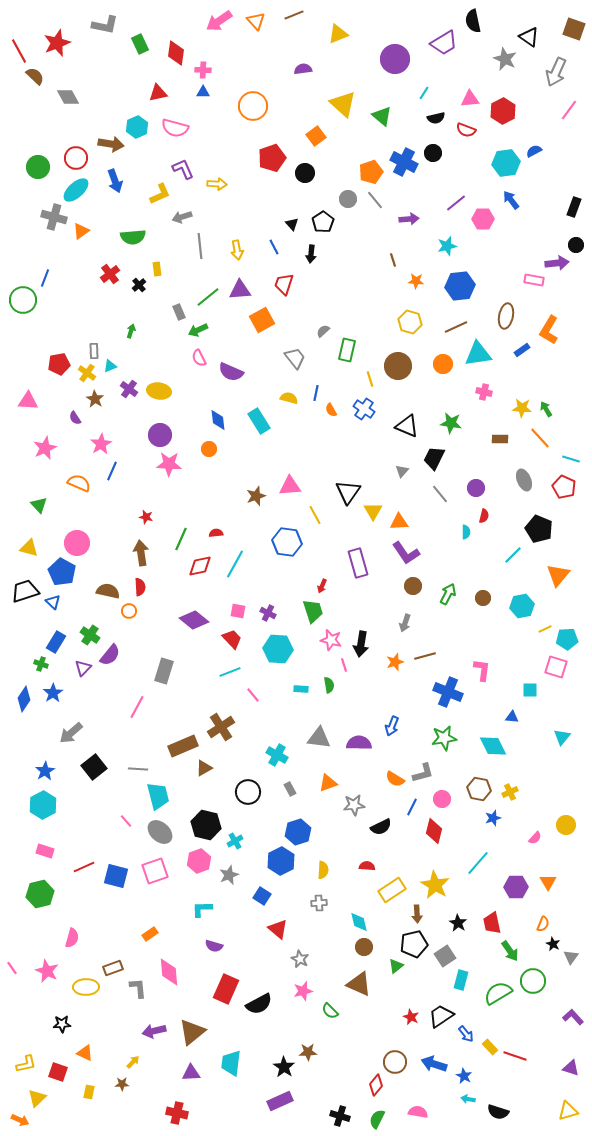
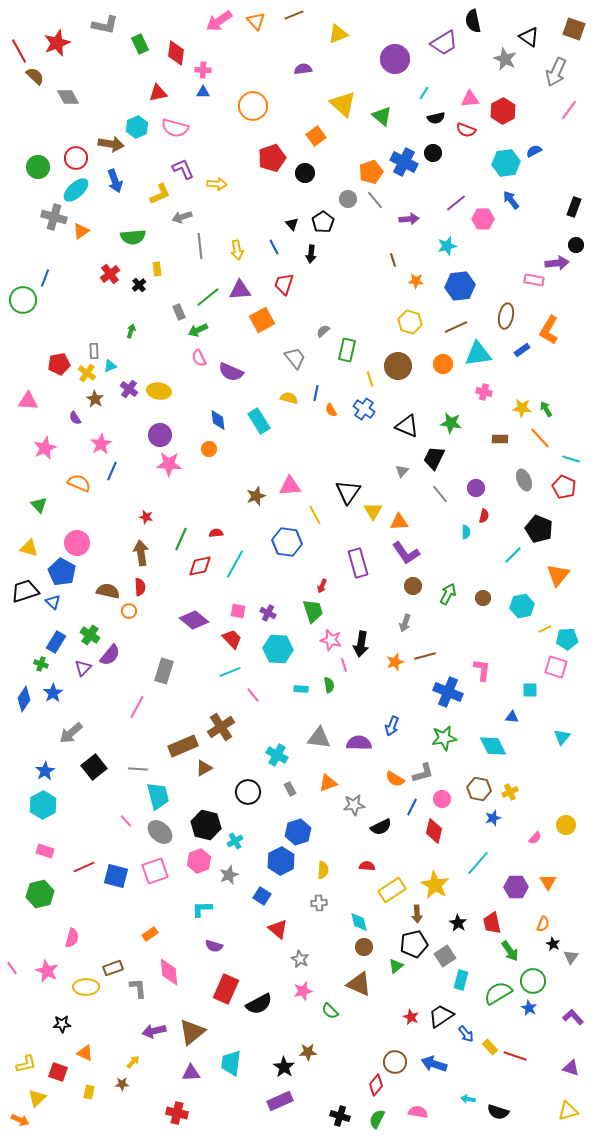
blue star at (464, 1076): moved 65 px right, 68 px up
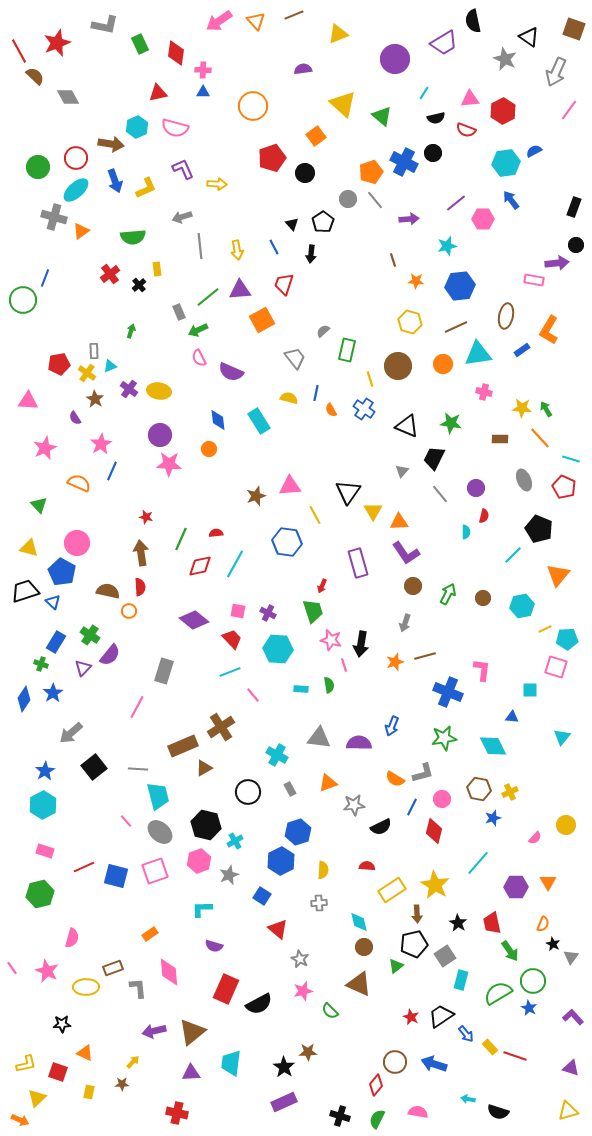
yellow L-shape at (160, 194): moved 14 px left, 6 px up
purple rectangle at (280, 1101): moved 4 px right, 1 px down
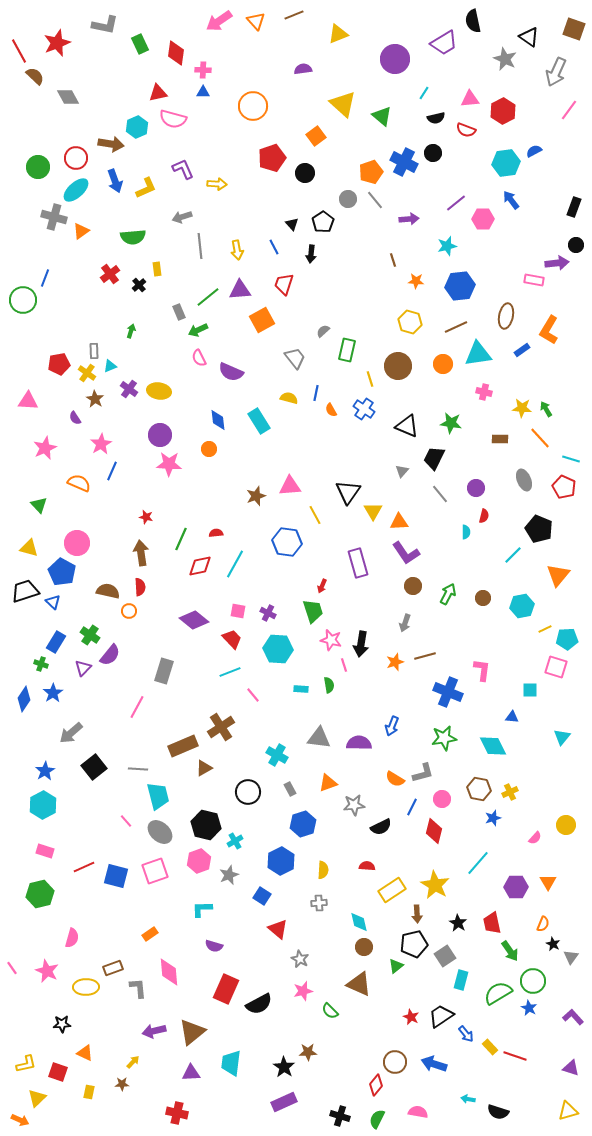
pink semicircle at (175, 128): moved 2 px left, 9 px up
blue hexagon at (298, 832): moved 5 px right, 8 px up
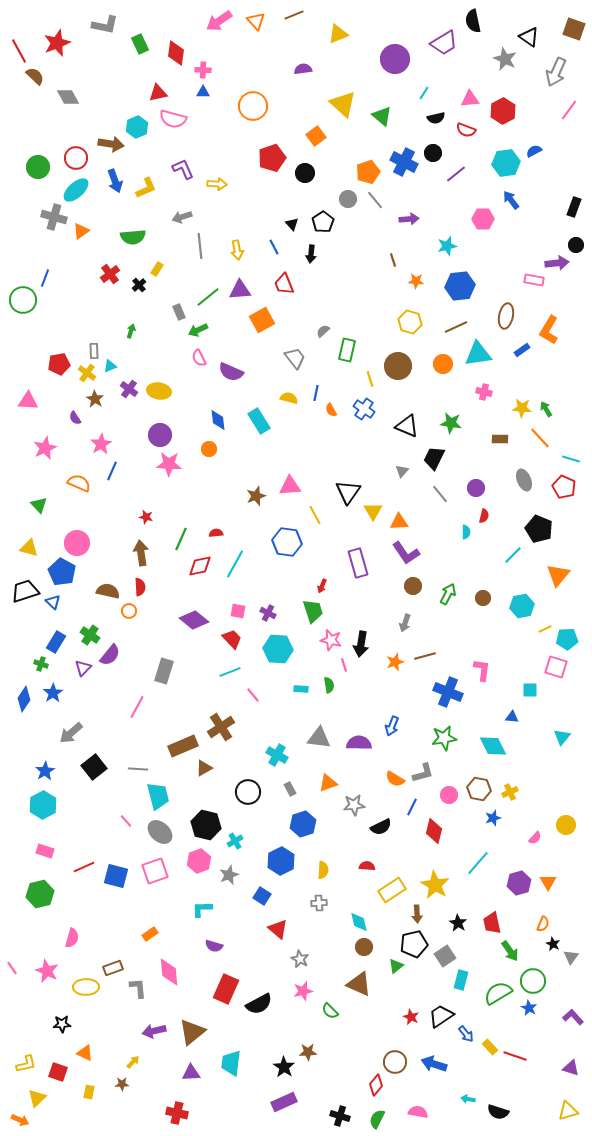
orange pentagon at (371, 172): moved 3 px left
purple line at (456, 203): moved 29 px up
yellow rectangle at (157, 269): rotated 40 degrees clockwise
red trapezoid at (284, 284): rotated 40 degrees counterclockwise
pink circle at (442, 799): moved 7 px right, 4 px up
purple hexagon at (516, 887): moved 3 px right, 4 px up; rotated 15 degrees counterclockwise
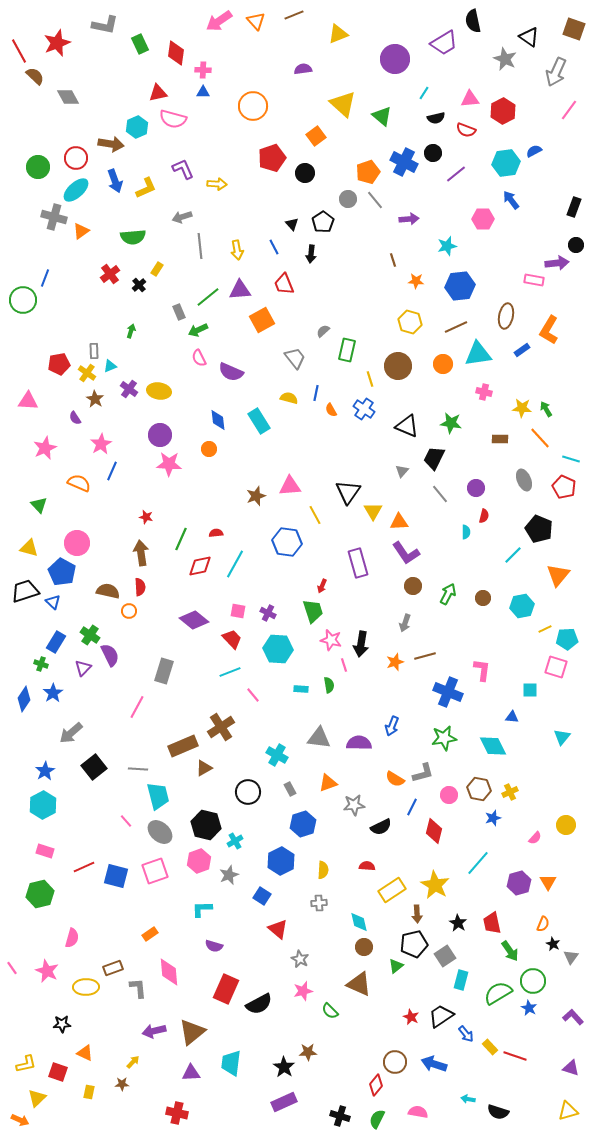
purple semicircle at (110, 655): rotated 65 degrees counterclockwise
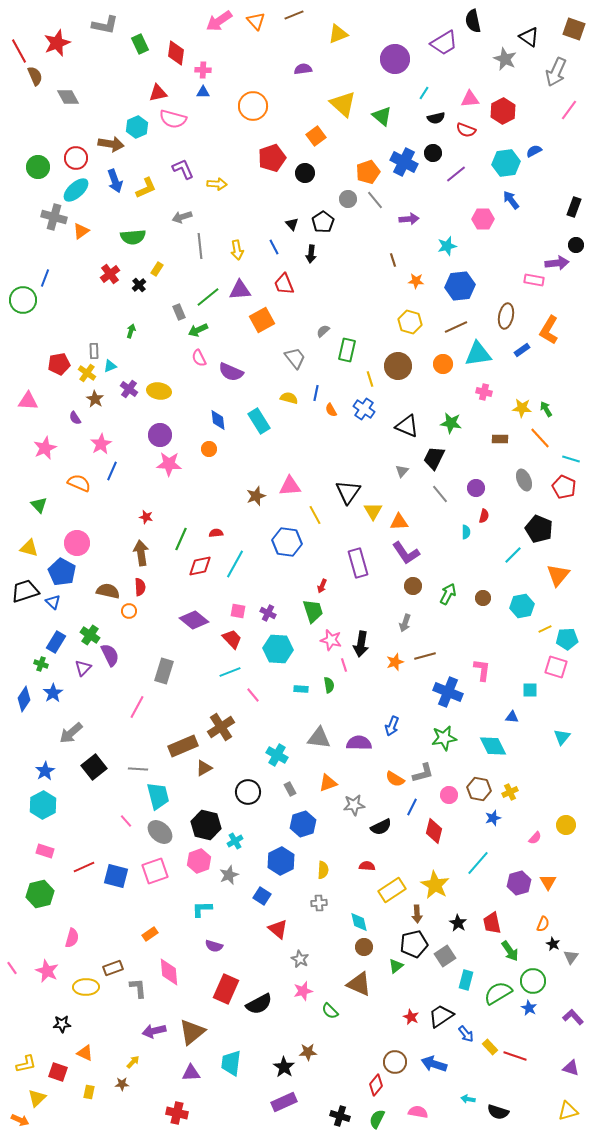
brown semicircle at (35, 76): rotated 24 degrees clockwise
cyan rectangle at (461, 980): moved 5 px right
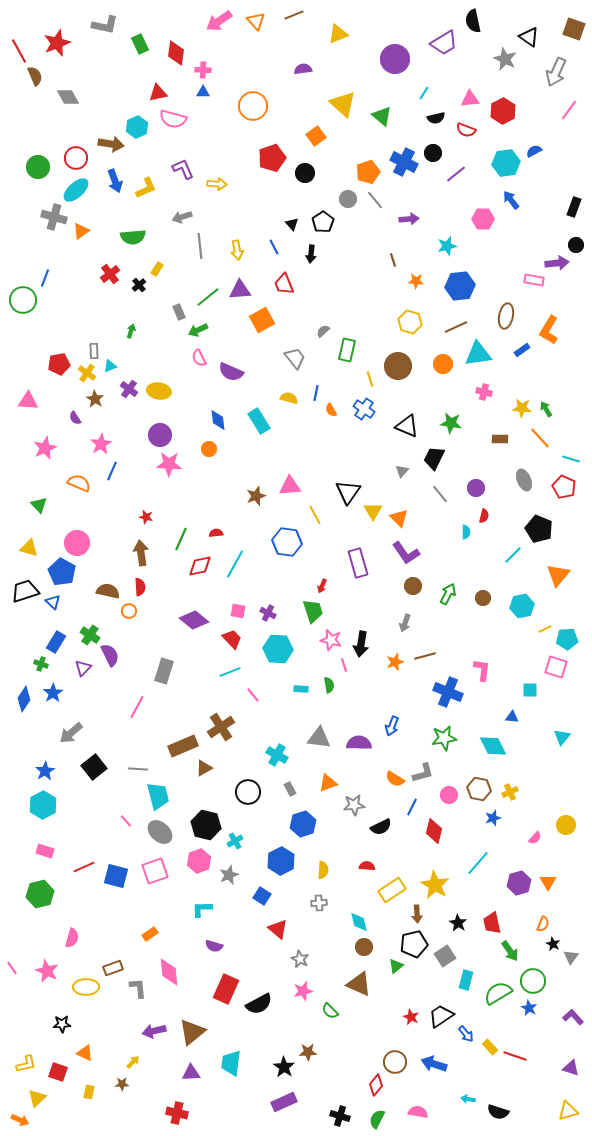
orange triangle at (399, 522): moved 4 px up; rotated 48 degrees clockwise
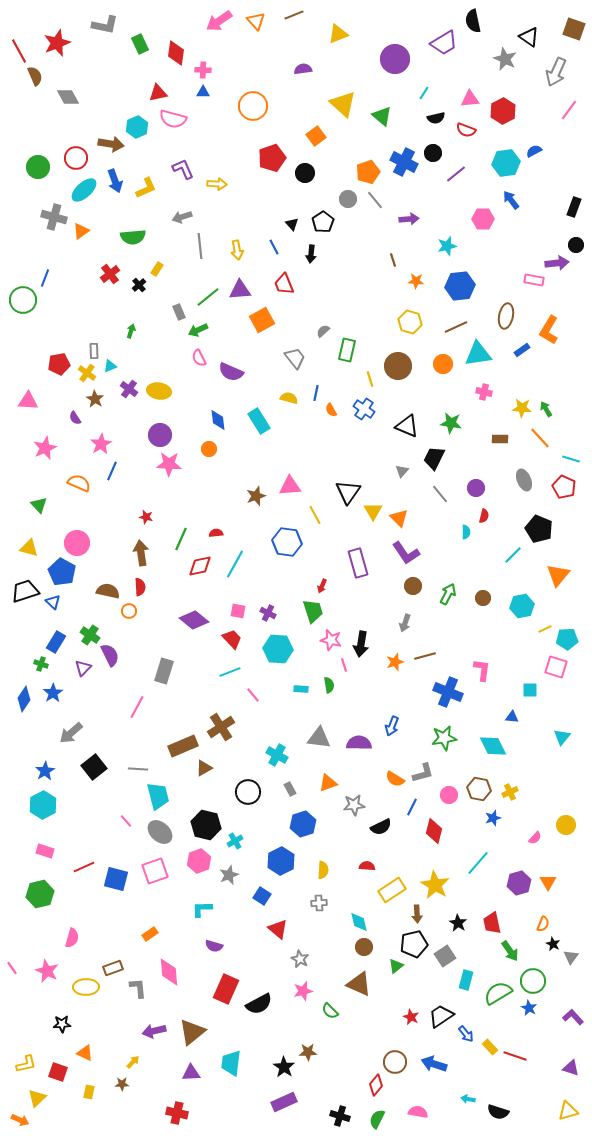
cyan ellipse at (76, 190): moved 8 px right
blue square at (116, 876): moved 3 px down
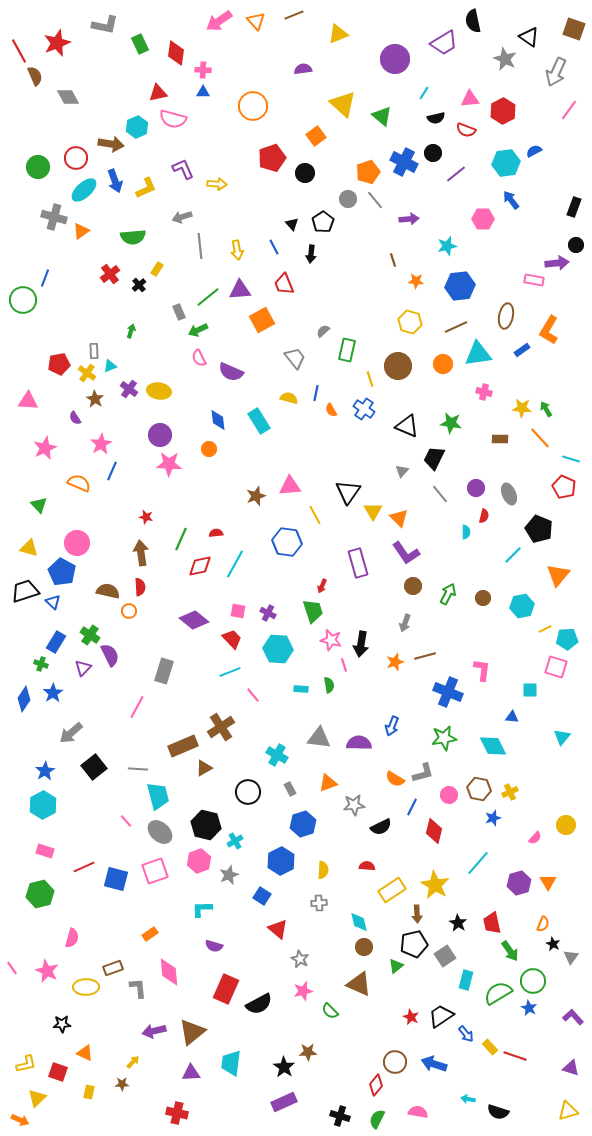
gray ellipse at (524, 480): moved 15 px left, 14 px down
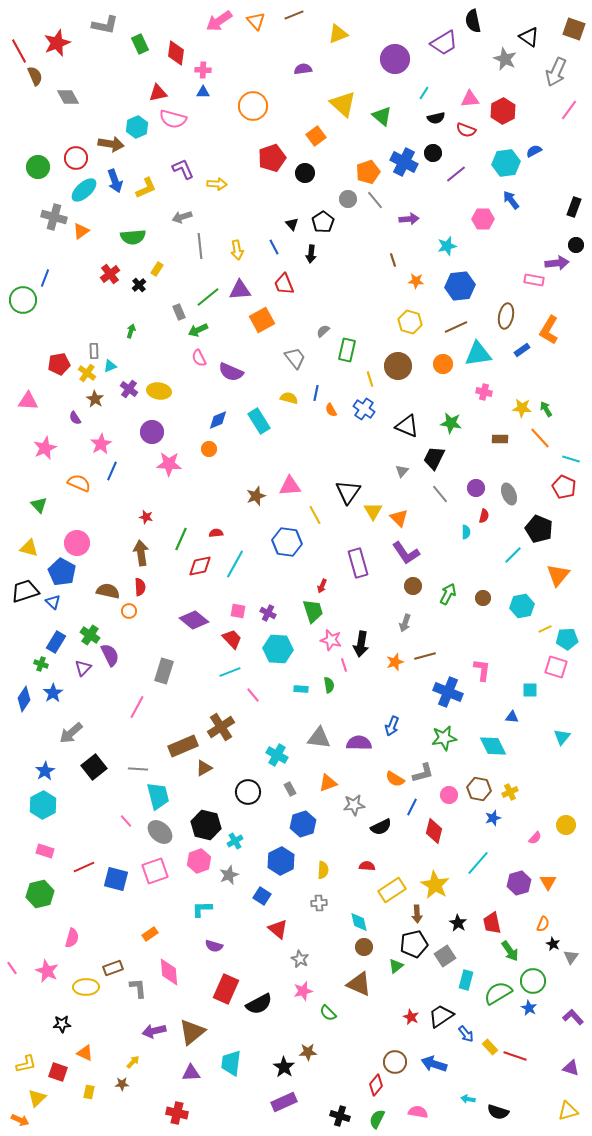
blue diamond at (218, 420): rotated 75 degrees clockwise
purple circle at (160, 435): moved 8 px left, 3 px up
green semicircle at (330, 1011): moved 2 px left, 2 px down
